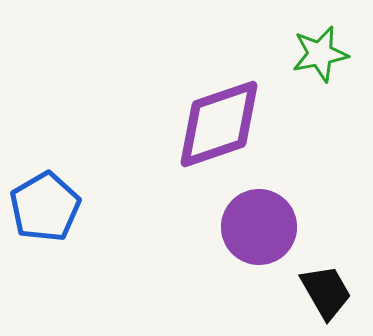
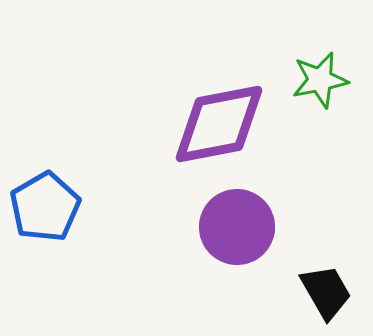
green star: moved 26 px down
purple diamond: rotated 8 degrees clockwise
purple circle: moved 22 px left
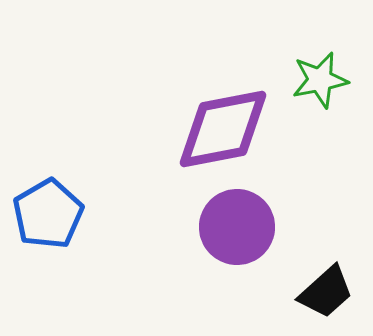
purple diamond: moved 4 px right, 5 px down
blue pentagon: moved 3 px right, 7 px down
black trapezoid: rotated 78 degrees clockwise
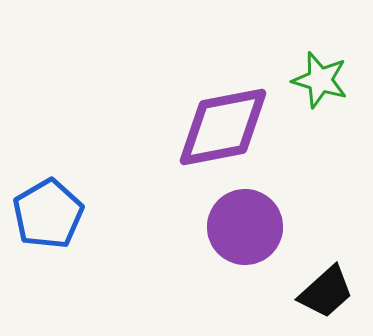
green star: rotated 28 degrees clockwise
purple diamond: moved 2 px up
purple circle: moved 8 px right
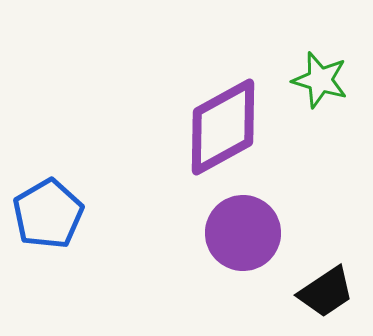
purple diamond: rotated 18 degrees counterclockwise
purple circle: moved 2 px left, 6 px down
black trapezoid: rotated 8 degrees clockwise
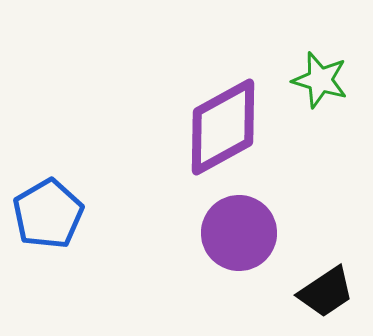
purple circle: moved 4 px left
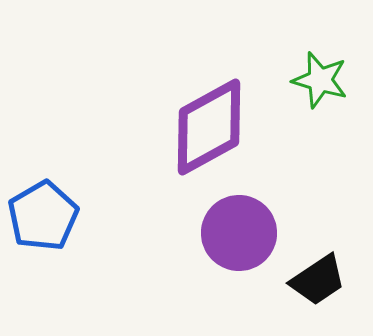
purple diamond: moved 14 px left
blue pentagon: moved 5 px left, 2 px down
black trapezoid: moved 8 px left, 12 px up
